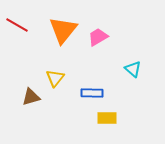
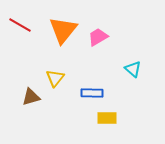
red line: moved 3 px right
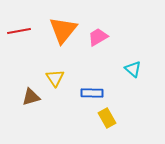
red line: moved 1 px left, 6 px down; rotated 40 degrees counterclockwise
yellow triangle: rotated 12 degrees counterclockwise
yellow rectangle: rotated 60 degrees clockwise
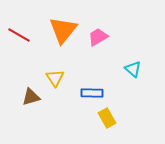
red line: moved 4 px down; rotated 40 degrees clockwise
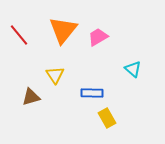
red line: rotated 20 degrees clockwise
yellow triangle: moved 3 px up
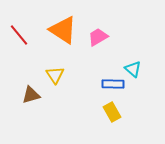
orange triangle: rotated 36 degrees counterclockwise
blue rectangle: moved 21 px right, 9 px up
brown triangle: moved 2 px up
yellow rectangle: moved 5 px right, 6 px up
